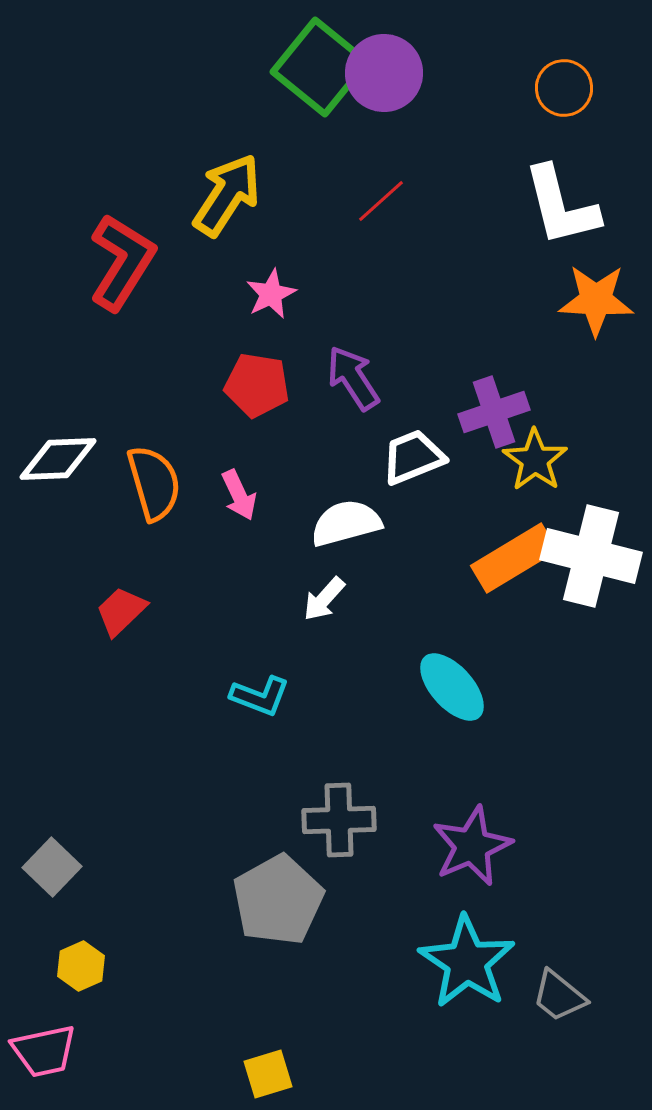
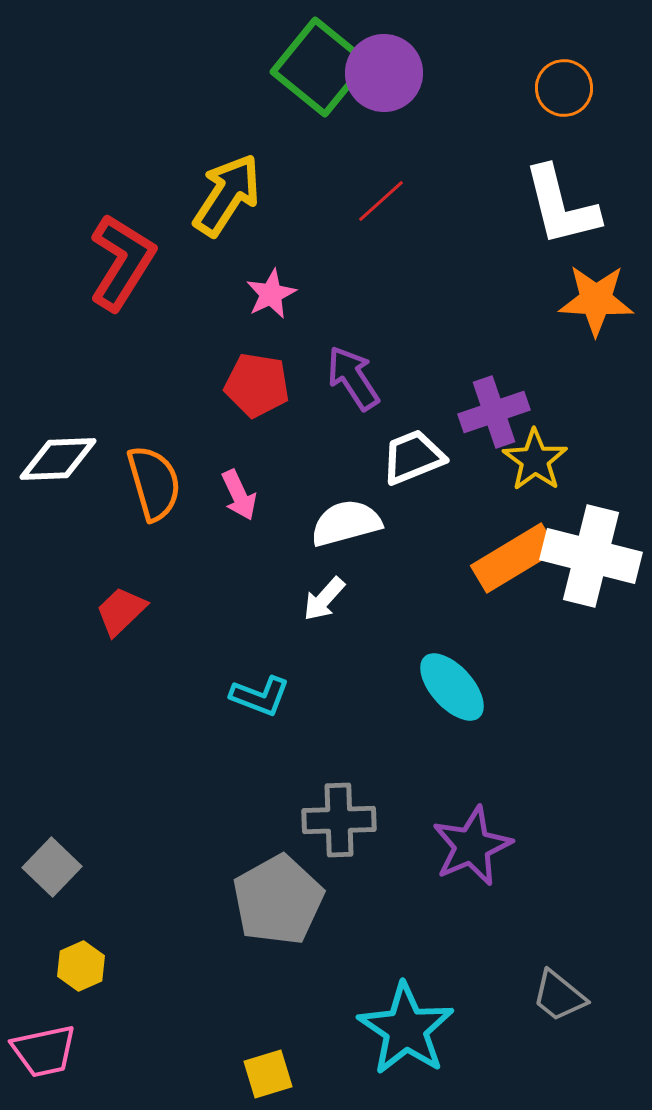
cyan star: moved 61 px left, 67 px down
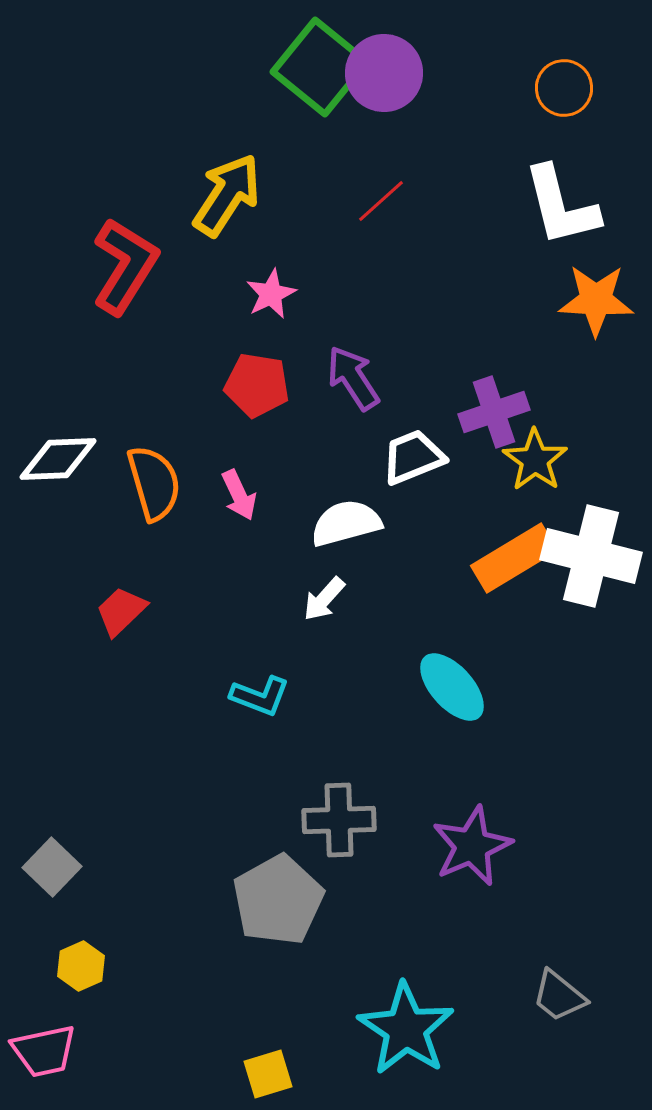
red L-shape: moved 3 px right, 4 px down
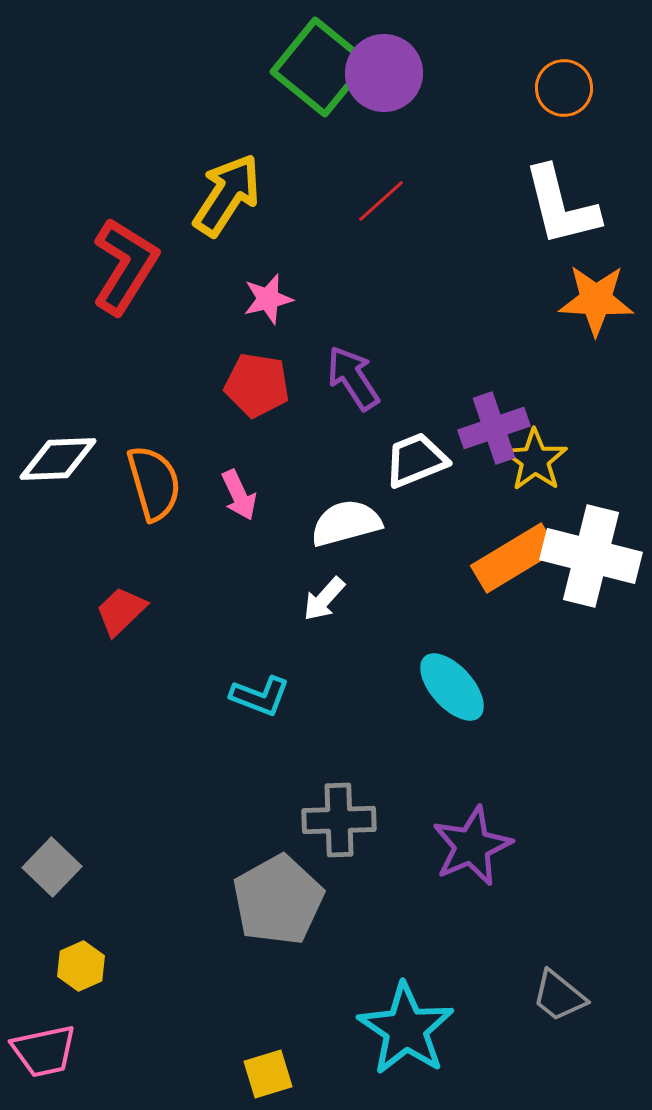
pink star: moved 3 px left, 5 px down; rotated 12 degrees clockwise
purple cross: moved 16 px down
white trapezoid: moved 3 px right, 3 px down
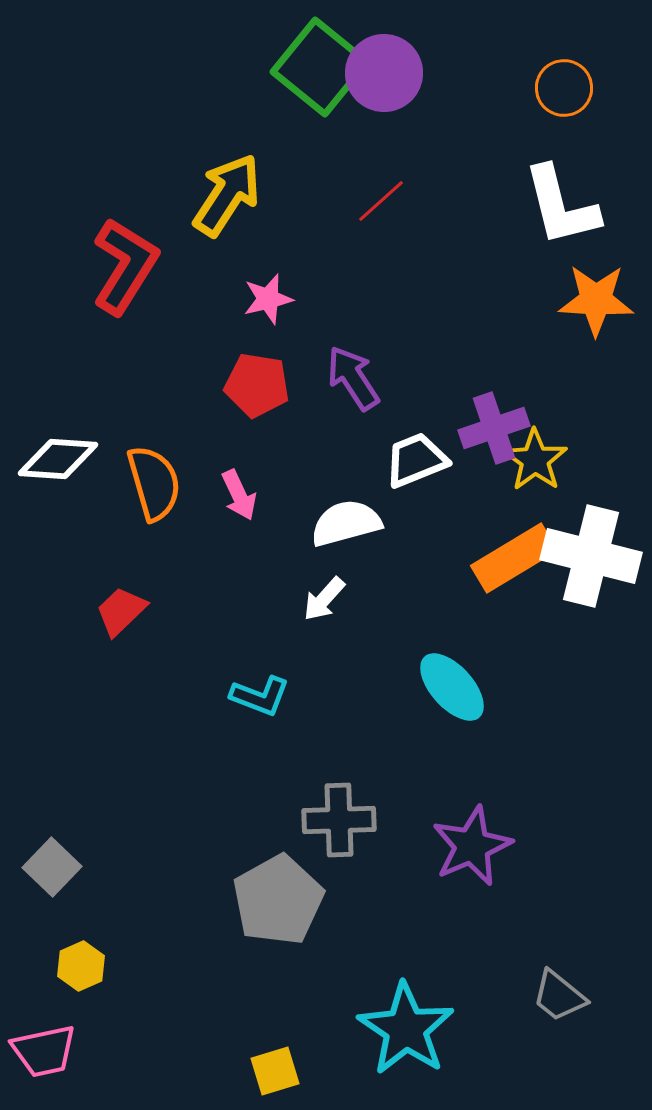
white diamond: rotated 6 degrees clockwise
yellow square: moved 7 px right, 3 px up
